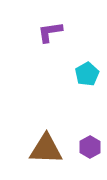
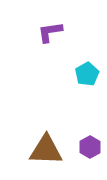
brown triangle: moved 1 px down
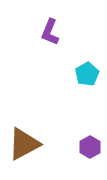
purple L-shape: rotated 60 degrees counterclockwise
brown triangle: moved 22 px left, 6 px up; rotated 30 degrees counterclockwise
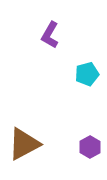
purple L-shape: moved 3 px down; rotated 8 degrees clockwise
cyan pentagon: rotated 15 degrees clockwise
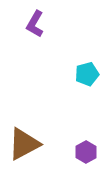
purple L-shape: moved 15 px left, 11 px up
purple hexagon: moved 4 px left, 5 px down
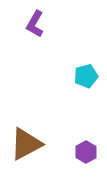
cyan pentagon: moved 1 px left, 2 px down
brown triangle: moved 2 px right
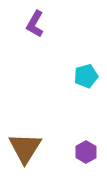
brown triangle: moved 1 px left, 4 px down; rotated 30 degrees counterclockwise
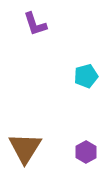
purple L-shape: rotated 48 degrees counterclockwise
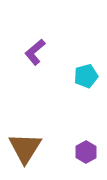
purple L-shape: moved 28 px down; rotated 68 degrees clockwise
